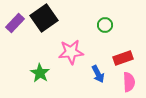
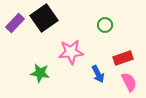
green star: rotated 24 degrees counterclockwise
pink semicircle: rotated 24 degrees counterclockwise
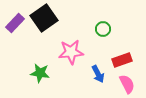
green circle: moved 2 px left, 4 px down
red rectangle: moved 1 px left, 2 px down
pink semicircle: moved 2 px left, 2 px down
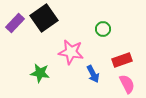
pink star: rotated 15 degrees clockwise
blue arrow: moved 5 px left
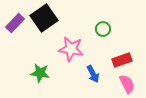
pink star: moved 3 px up
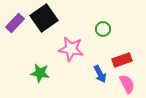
blue arrow: moved 7 px right
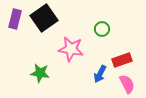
purple rectangle: moved 4 px up; rotated 30 degrees counterclockwise
green circle: moved 1 px left
blue arrow: rotated 54 degrees clockwise
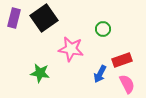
purple rectangle: moved 1 px left, 1 px up
green circle: moved 1 px right
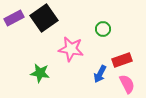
purple rectangle: rotated 48 degrees clockwise
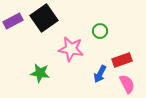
purple rectangle: moved 1 px left, 3 px down
green circle: moved 3 px left, 2 px down
